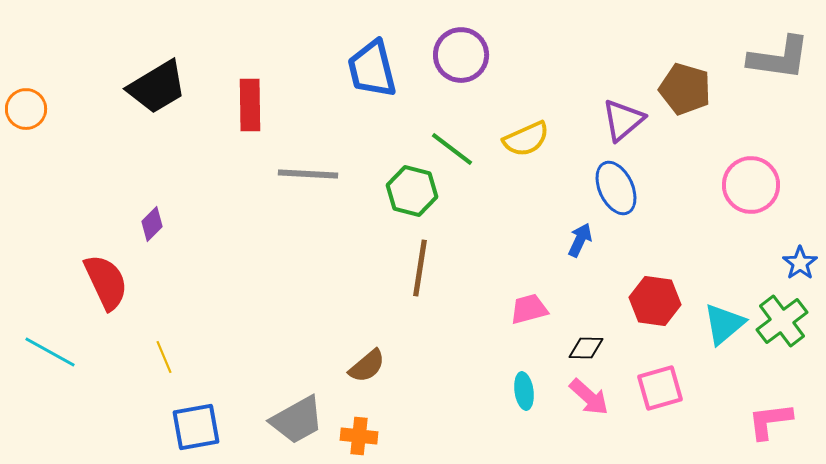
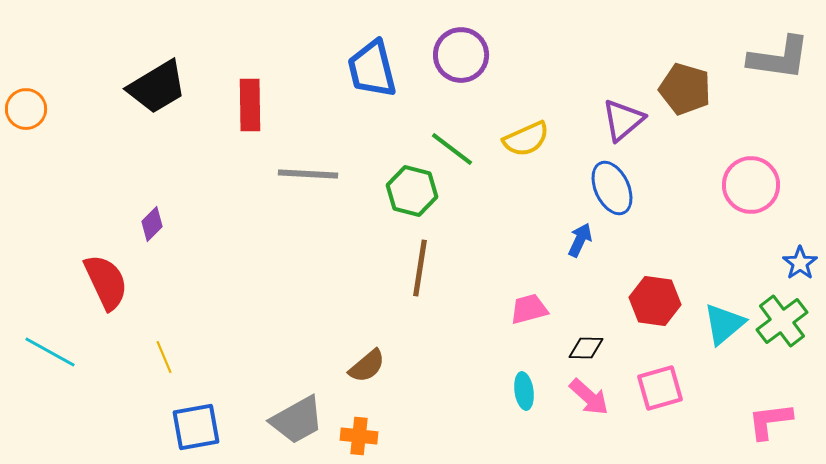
blue ellipse: moved 4 px left
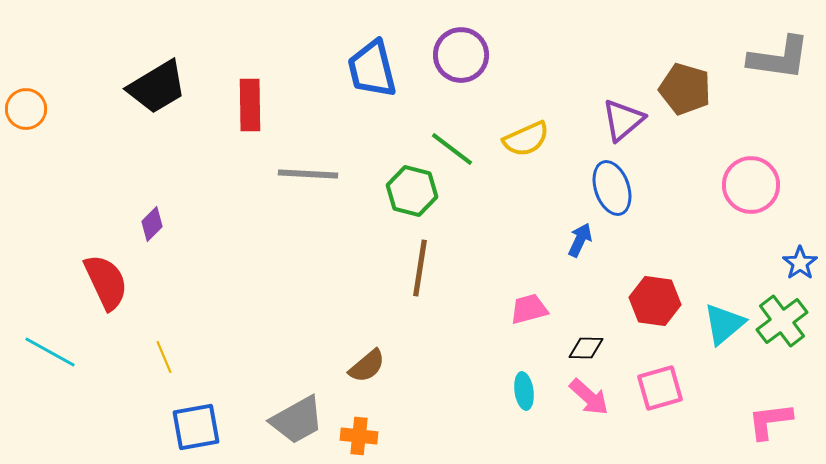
blue ellipse: rotated 6 degrees clockwise
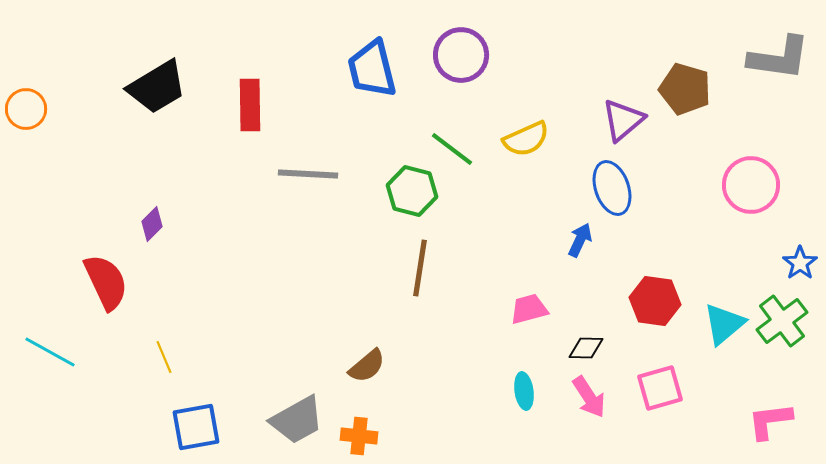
pink arrow: rotated 15 degrees clockwise
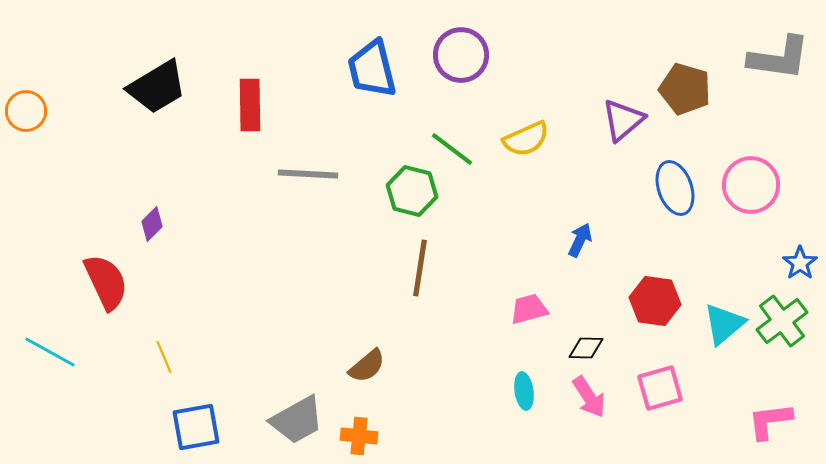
orange circle: moved 2 px down
blue ellipse: moved 63 px right
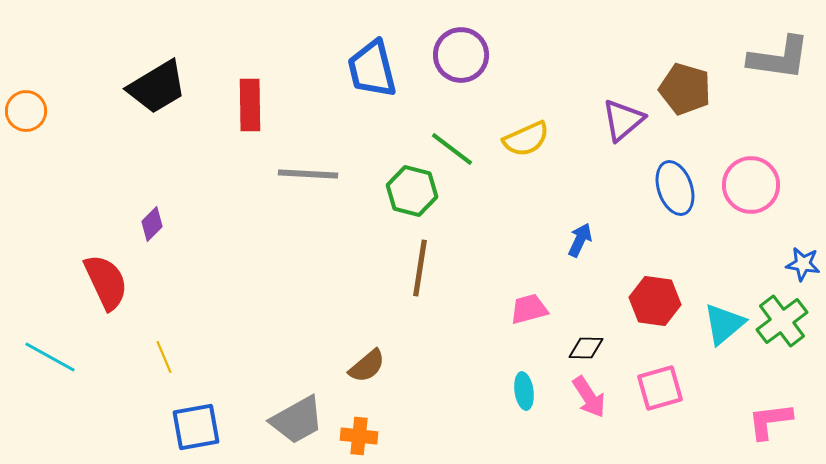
blue star: moved 3 px right, 1 px down; rotated 28 degrees counterclockwise
cyan line: moved 5 px down
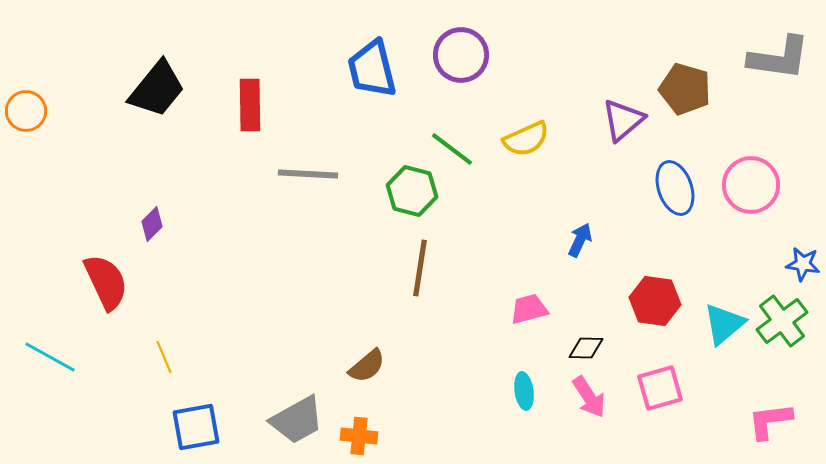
black trapezoid: moved 2 px down; rotated 20 degrees counterclockwise
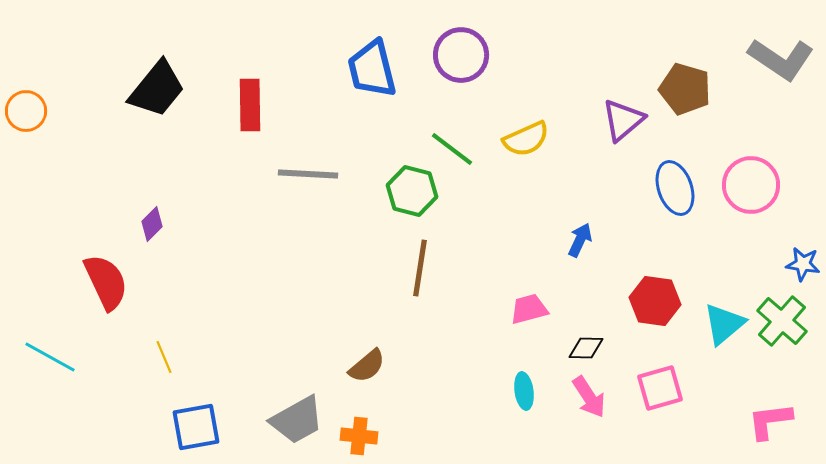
gray L-shape: moved 2 px right, 1 px down; rotated 26 degrees clockwise
green cross: rotated 12 degrees counterclockwise
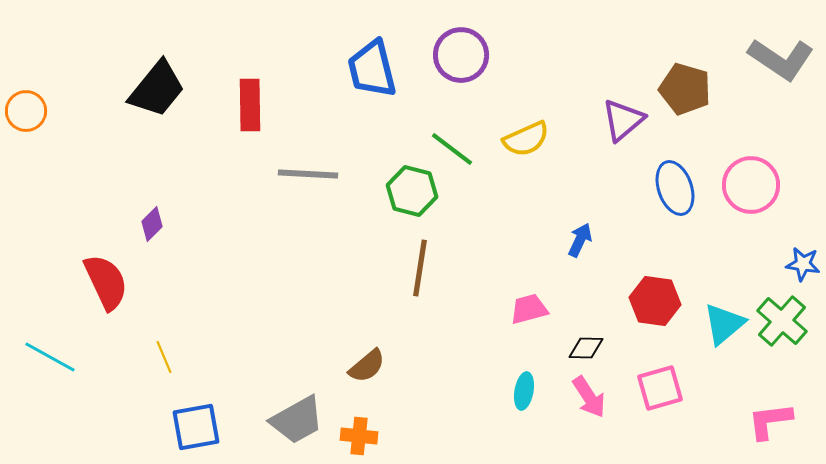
cyan ellipse: rotated 18 degrees clockwise
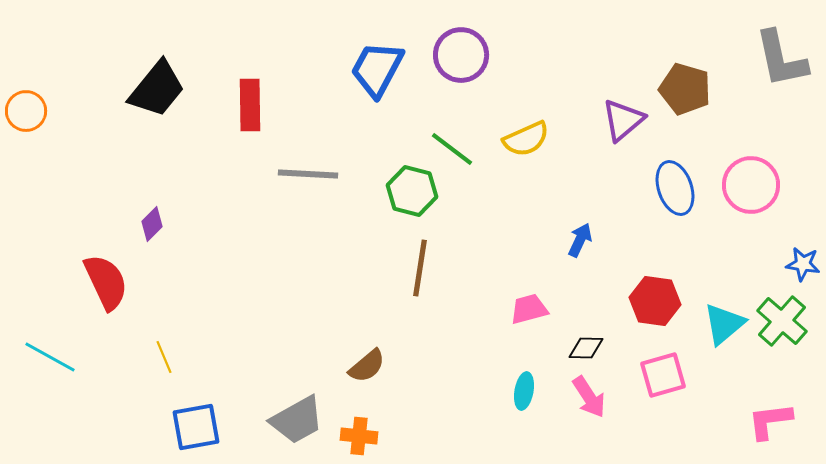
gray L-shape: rotated 44 degrees clockwise
blue trapezoid: moved 5 px right; rotated 42 degrees clockwise
pink square: moved 3 px right, 13 px up
